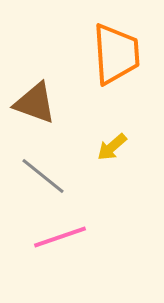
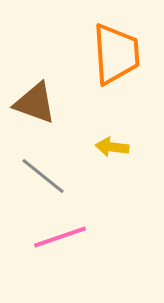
yellow arrow: rotated 48 degrees clockwise
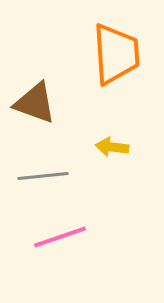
gray line: rotated 45 degrees counterclockwise
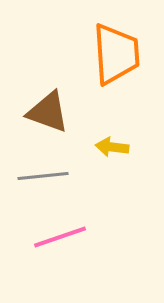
brown triangle: moved 13 px right, 9 px down
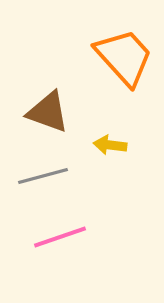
orange trapezoid: moved 8 px right, 3 px down; rotated 38 degrees counterclockwise
yellow arrow: moved 2 px left, 2 px up
gray line: rotated 9 degrees counterclockwise
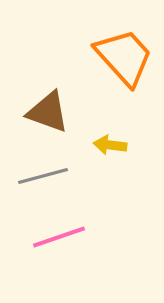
pink line: moved 1 px left
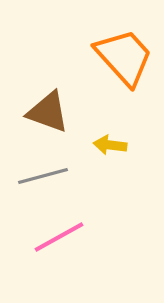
pink line: rotated 10 degrees counterclockwise
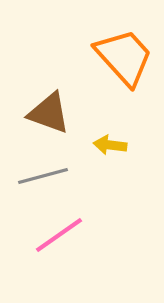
brown triangle: moved 1 px right, 1 px down
pink line: moved 2 px up; rotated 6 degrees counterclockwise
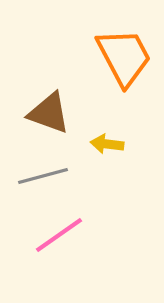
orange trapezoid: rotated 14 degrees clockwise
yellow arrow: moved 3 px left, 1 px up
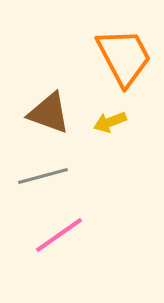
yellow arrow: moved 3 px right, 22 px up; rotated 28 degrees counterclockwise
